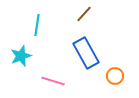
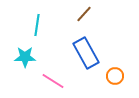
cyan star: moved 4 px right, 1 px down; rotated 20 degrees clockwise
pink line: rotated 15 degrees clockwise
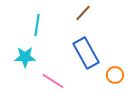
brown line: moved 1 px left, 1 px up
orange circle: moved 1 px up
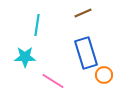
brown line: rotated 24 degrees clockwise
blue rectangle: rotated 12 degrees clockwise
orange circle: moved 11 px left
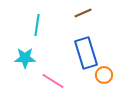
cyan star: moved 1 px down
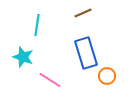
cyan star: moved 2 px left, 1 px up; rotated 20 degrees clockwise
orange circle: moved 3 px right, 1 px down
pink line: moved 3 px left, 1 px up
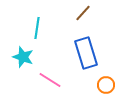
brown line: rotated 24 degrees counterclockwise
cyan line: moved 3 px down
orange circle: moved 1 px left, 9 px down
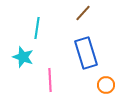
pink line: rotated 55 degrees clockwise
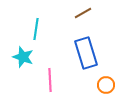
brown line: rotated 18 degrees clockwise
cyan line: moved 1 px left, 1 px down
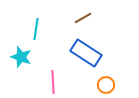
brown line: moved 5 px down
blue rectangle: rotated 40 degrees counterclockwise
cyan star: moved 2 px left
pink line: moved 3 px right, 2 px down
